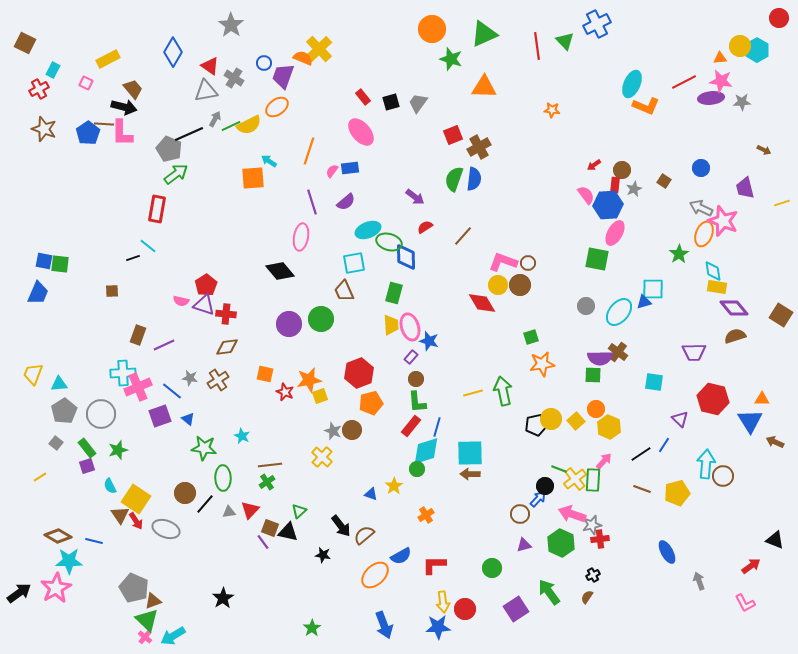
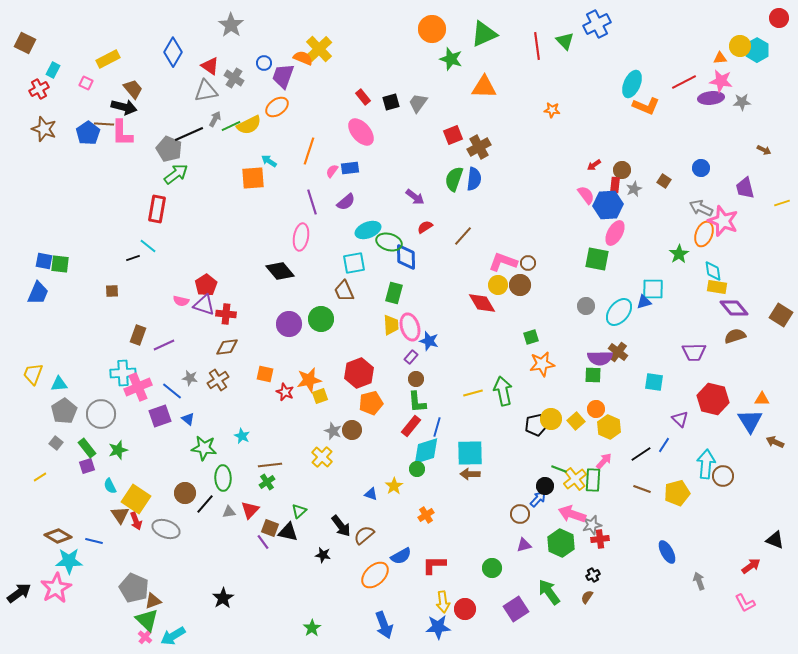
red arrow at (136, 521): rotated 12 degrees clockwise
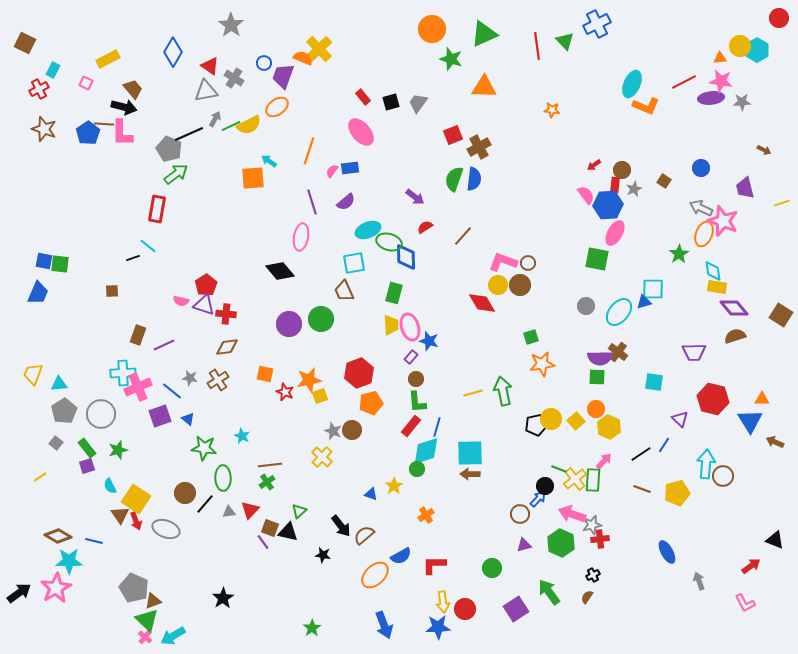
green square at (593, 375): moved 4 px right, 2 px down
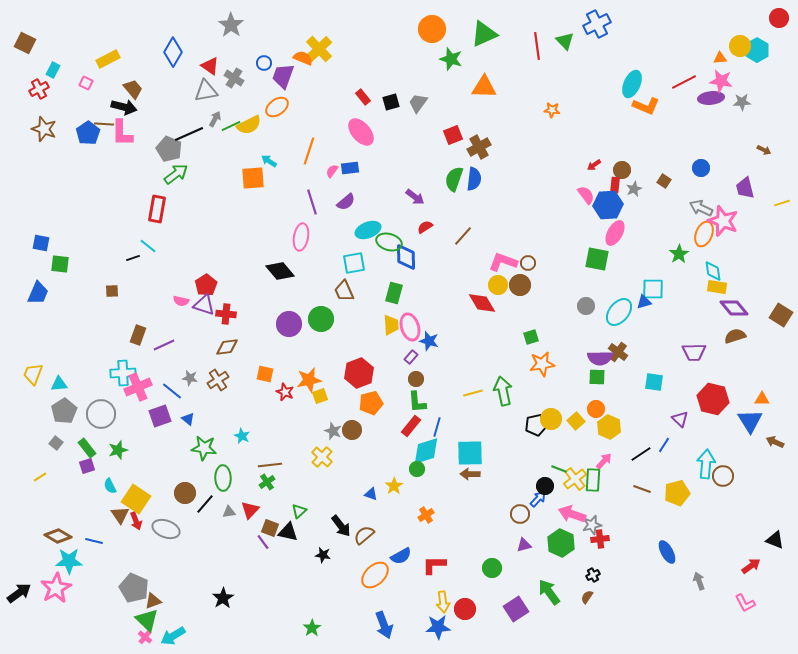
blue square at (44, 261): moved 3 px left, 18 px up
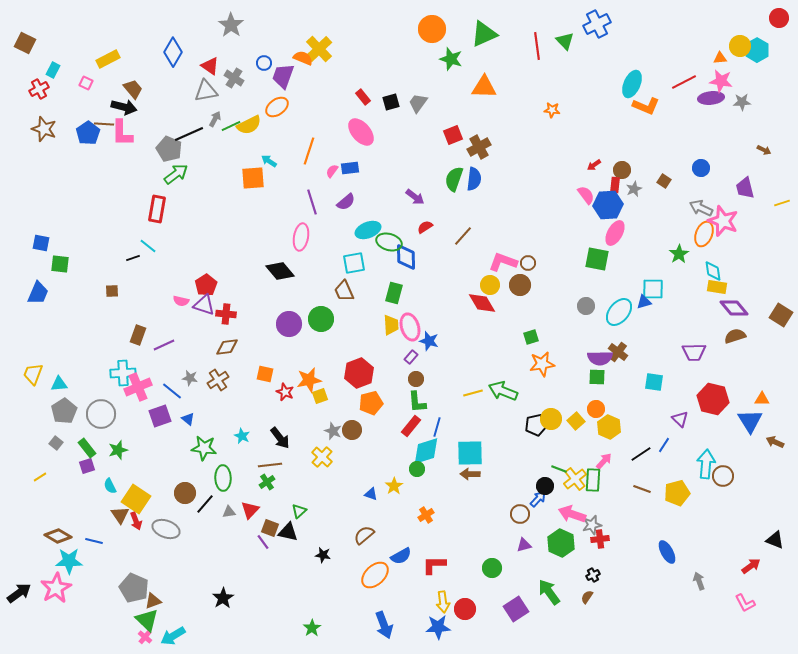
yellow circle at (498, 285): moved 8 px left
green arrow at (503, 391): rotated 56 degrees counterclockwise
black arrow at (341, 526): moved 61 px left, 88 px up
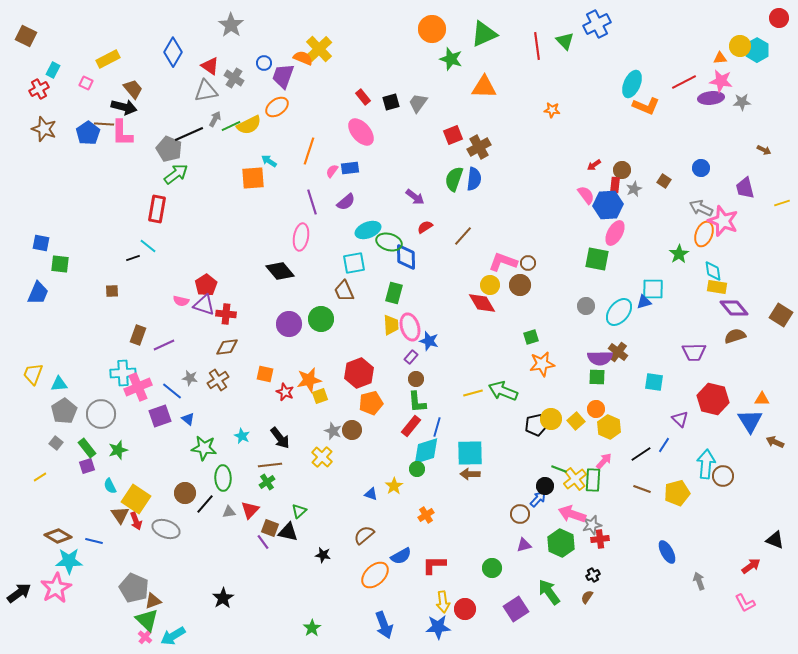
brown square at (25, 43): moved 1 px right, 7 px up
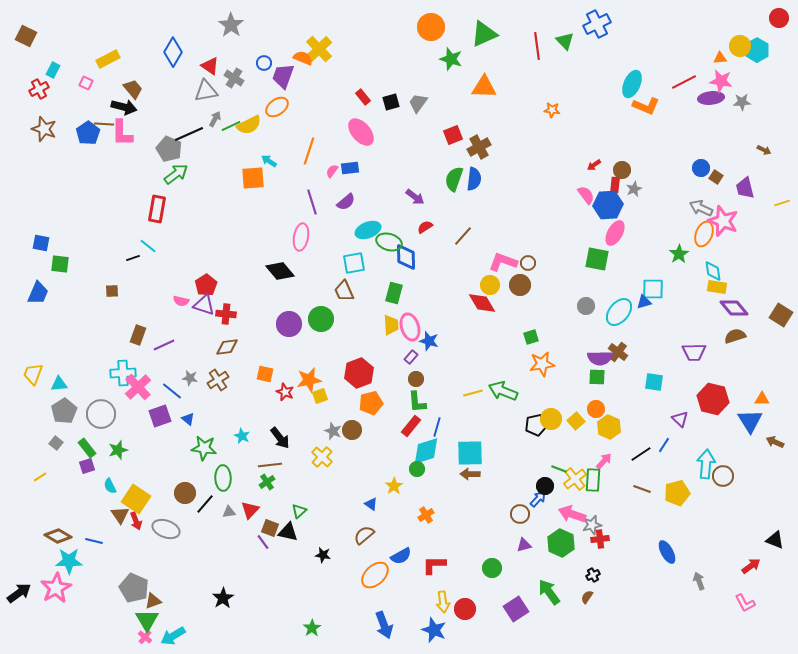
orange circle at (432, 29): moved 1 px left, 2 px up
brown square at (664, 181): moved 52 px right, 4 px up
pink cross at (138, 387): rotated 20 degrees counterclockwise
blue triangle at (371, 494): moved 10 px down; rotated 16 degrees clockwise
green triangle at (147, 620): rotated 15 degrees clockwise
blue star at (438, 627): moved 4 px left, 3 px down; rotated 25 degrees clockwise
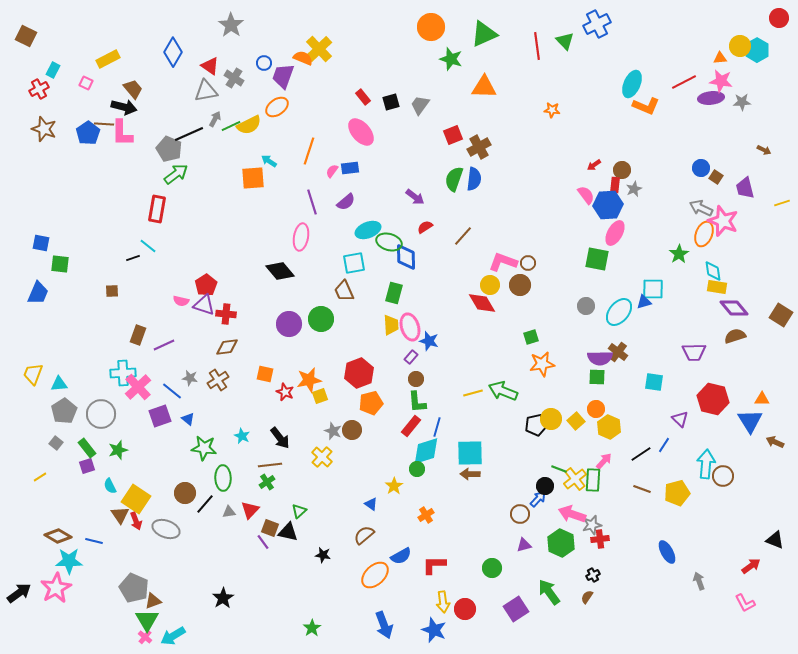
gray trapezoid at (418, 103): moved 2 px right, 2 px down
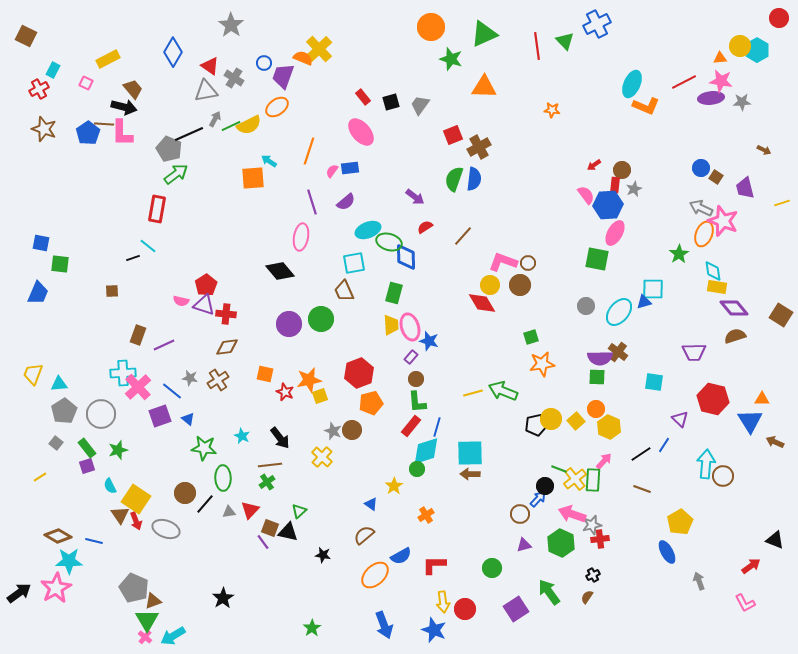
yellow pentagon at (677, 493): moved 3 px right, 29 px down; rotated 15 degrees counterclockwise
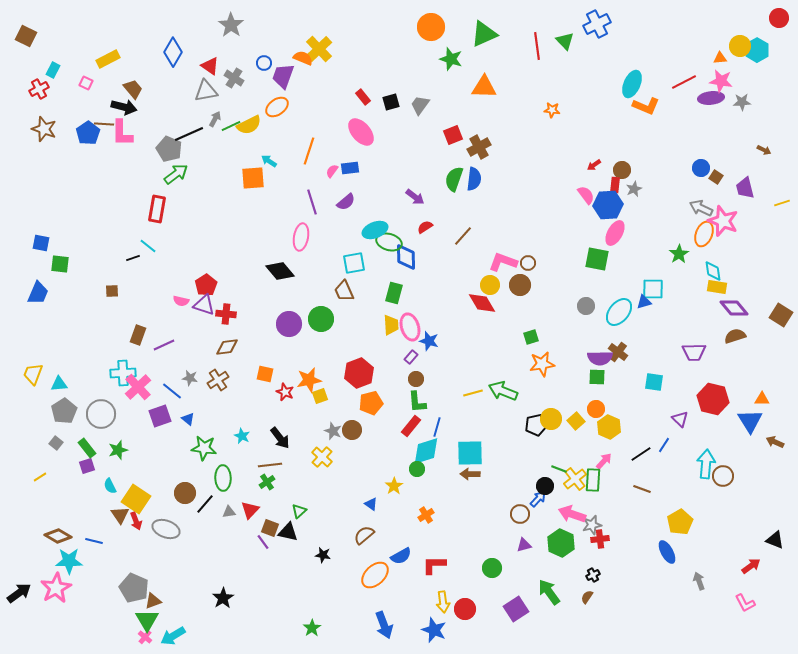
cyan ellipse at (368, 230): moved 7 px right
